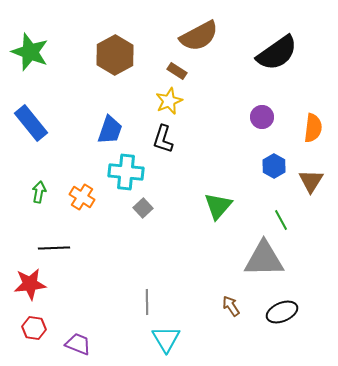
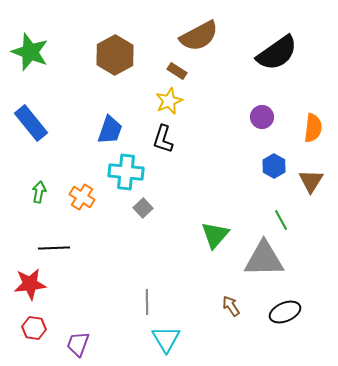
green triangle: moved 3 px left, 29 px down
black ellipse: moved 3 px right
purple trapezoid: rotated 92 degrees counterclockwise
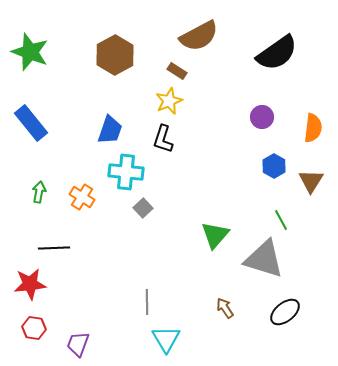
gray triangle: rotated 18 degrees clockwise
brown arrow: moved 6 px left, 2 px down
black ellipse: rotated 16 degrees counterclockwise
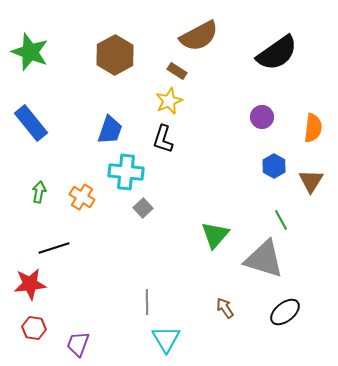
black line: rotated 16 degrees counterclockwise
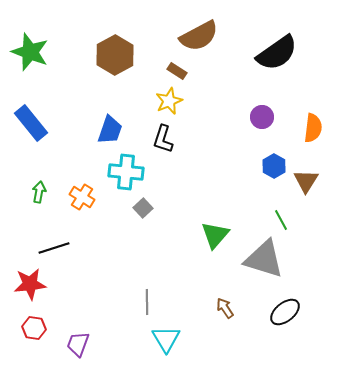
brown triangle: moved 5 px left
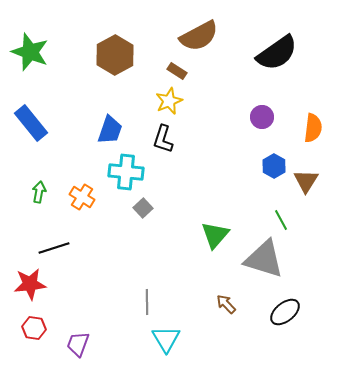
brown arrow: moved 1 px right, 4 px up; rotated 10 degrees counterclockwise
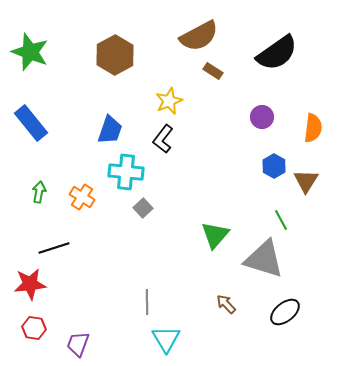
brown rectangle: moved 36 px right
black L-shape: rotated 20 degrees clockwise
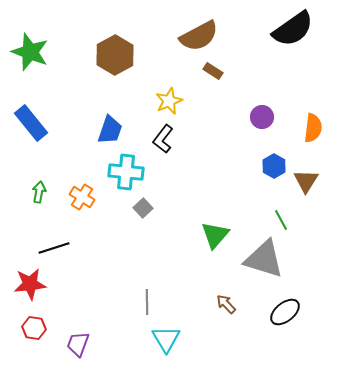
black semicircle: moved 16 px right, 24 px up
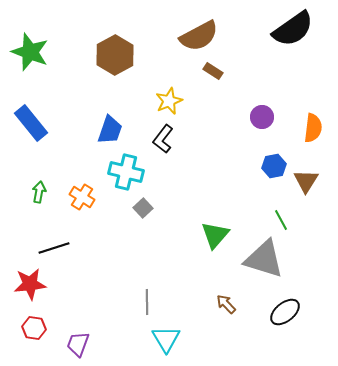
blue hexagon: rotated 20 degrees clockwise
cyan cross: rotated 8 degrees clockwise
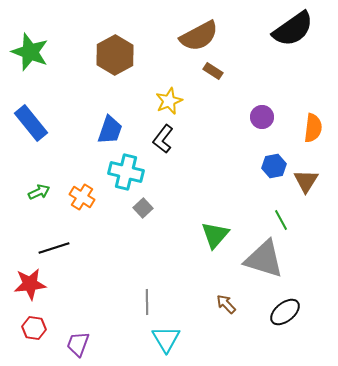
green arrow: rotated 55 degrees clockwise
